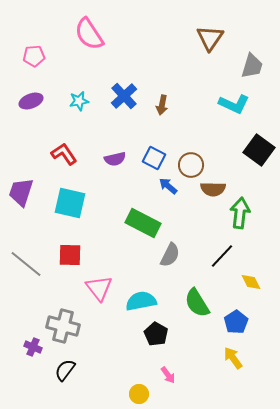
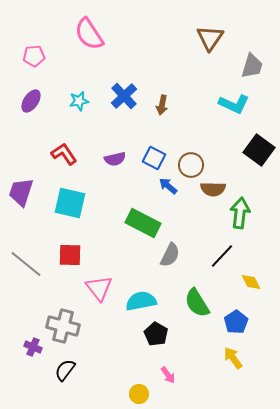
purple ellipse: rotated 35 degrees counterclockwise
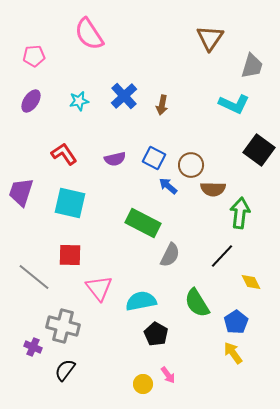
gray line: moved 8 px right, 13 px down
yellow arrow: moved 5 px up
yellow circle: moved 4 px right, 10 px up
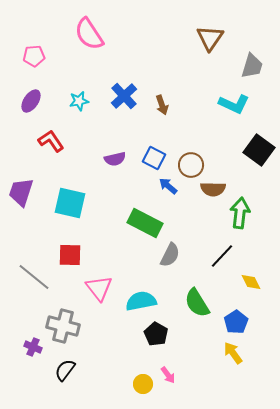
brown arrow: rotated 30 degrees counterclockwise
red L-shape: moved 13 px left, 13 px up
green rectangle: moved 2 px right
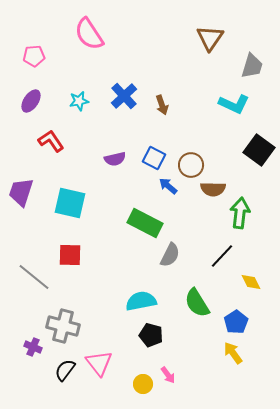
pink triangle: moved 75 px down
black pentagon: moved 5 px left, 1 px down; rotated 15 degrees counterclockwise
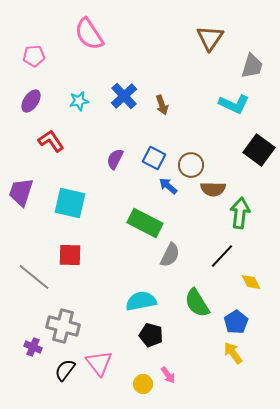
purple semicircle: rotated 130 degrees clockwise
